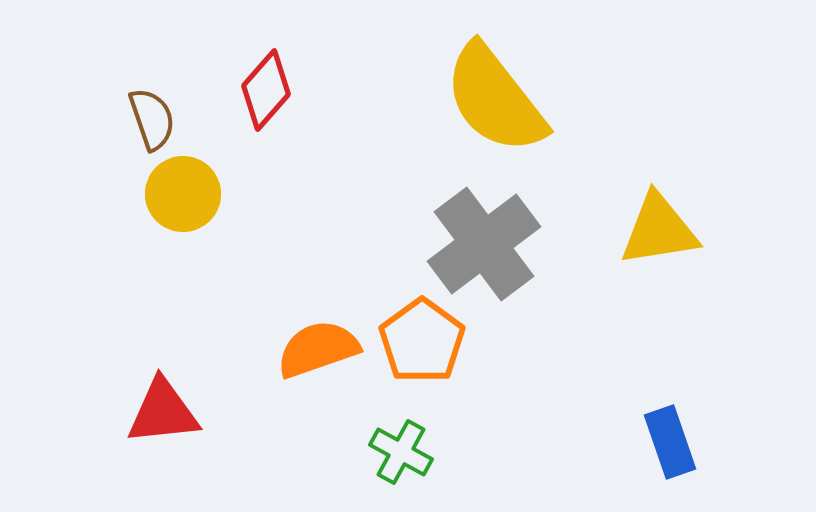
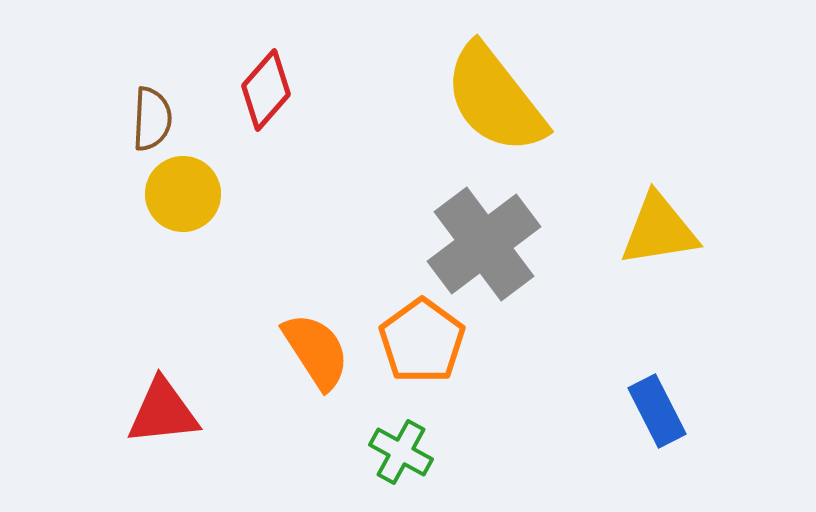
brown semicircle: rotated 22 degrees clockwise
orange semicircle: moved 2 px left, 2 px down; rotated 76 degrees clockwise
blue rectangle: moved 13 px left, 31 px up; rotated 8 degrees counterclockwise
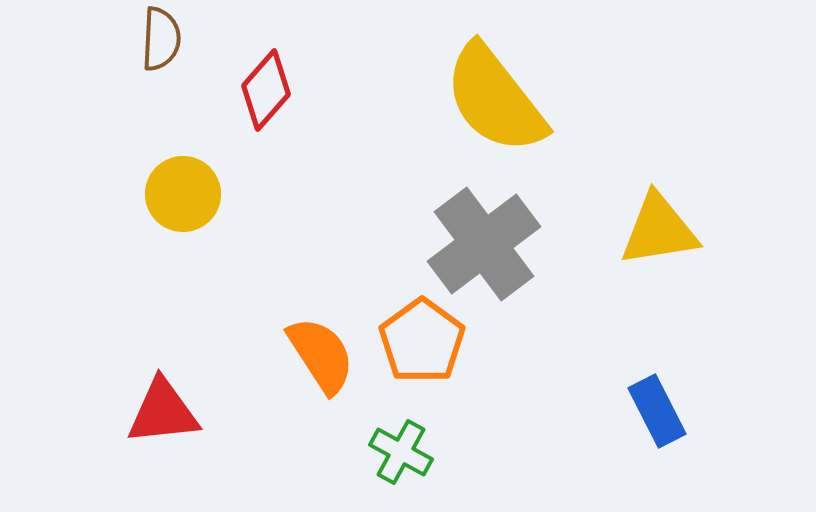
brown semicircle: moved 9 px right, 80 px up
orange semicircle: moved 5 px right, 4 px down
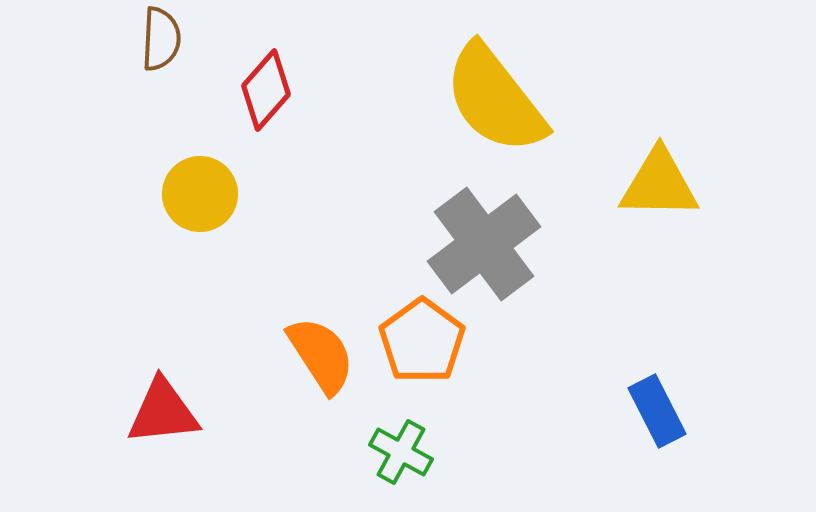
yellow circle: moved 17 px right
yellow triangle: moved 46 px up; rotated 10 degrees clockwise
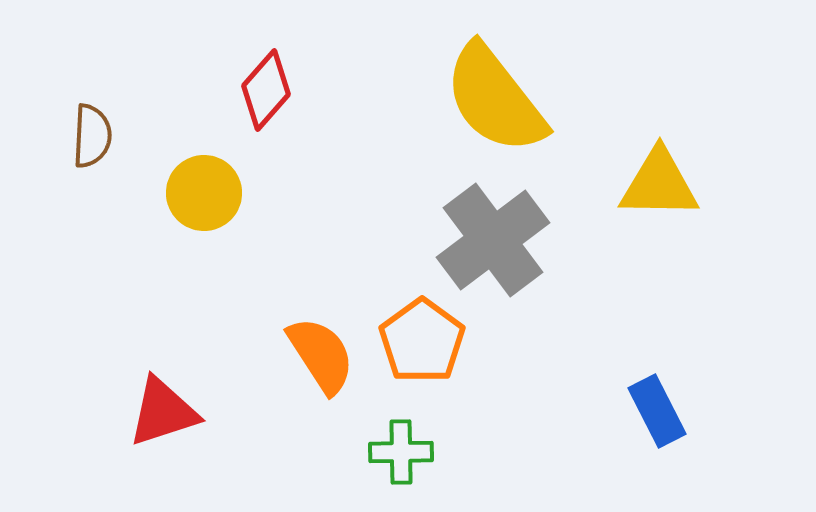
brown semicircle: moved 69 px left, 97 px down
yellow circle: moved 4 px right, 1 px up
gray cross: moved 9 px right, 4 px up
red triangle: rotated 12 degrees counterclockwise
green cross: rotated 30 degrees counterclockwise
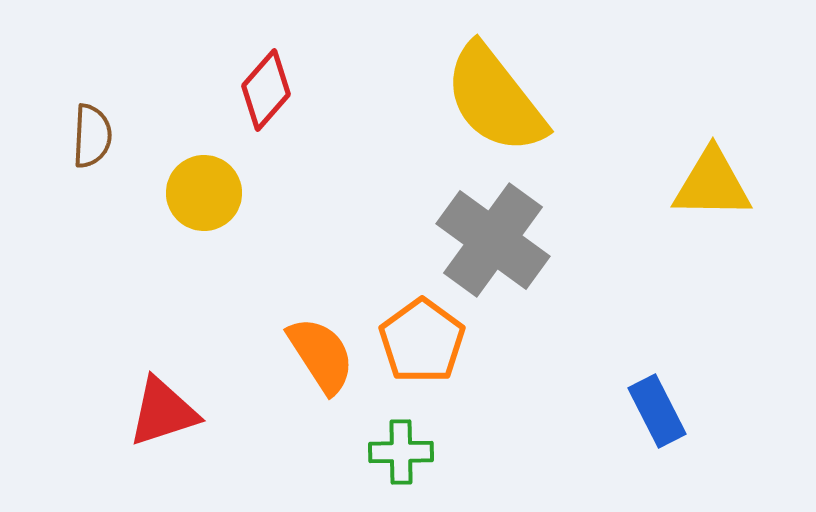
yellow triangle: moved 53 px right
gray cross: rotated 17 degrees counterclockwise
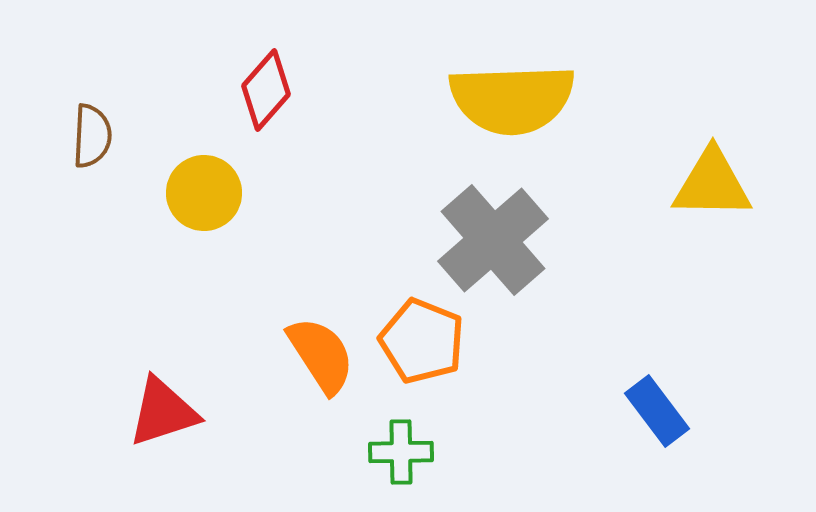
yellow semicircle: moved 17 px right; rotated 54 degrees counterclockwise
gray cross: rotated 13 degrees clockwise
orange pentagon: rotated 14 degrees counterclockwise
blue rectangle: rotated 10 degrees counterclockwise
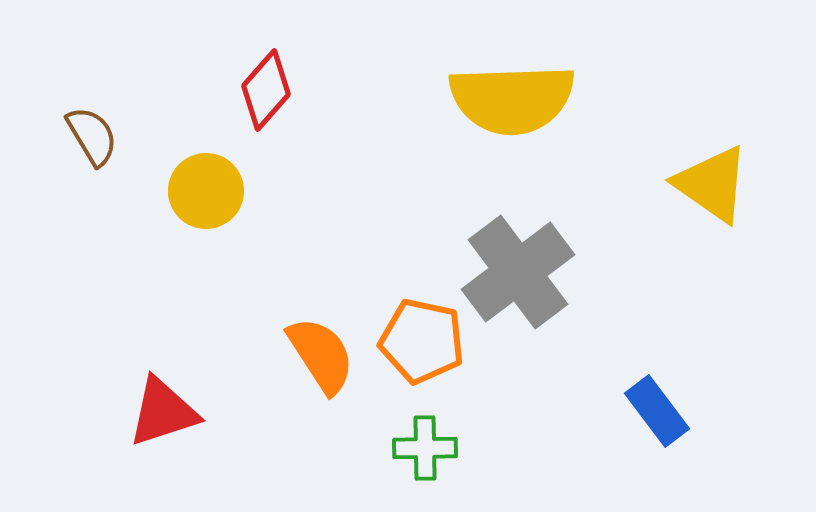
brown semicircle: rotated 34 degrees counterclockwise
yellow triangle: rotated 34 degrees clockwise
yellow circle: moved 2 px right, 2 px up
gray cross: moved 25 px right, 32 px down; rotated 4 degrees clockwise
orange pentagon: rotated 10 degrees counterclockwise
green cross: moved 24 px right, 4 px up
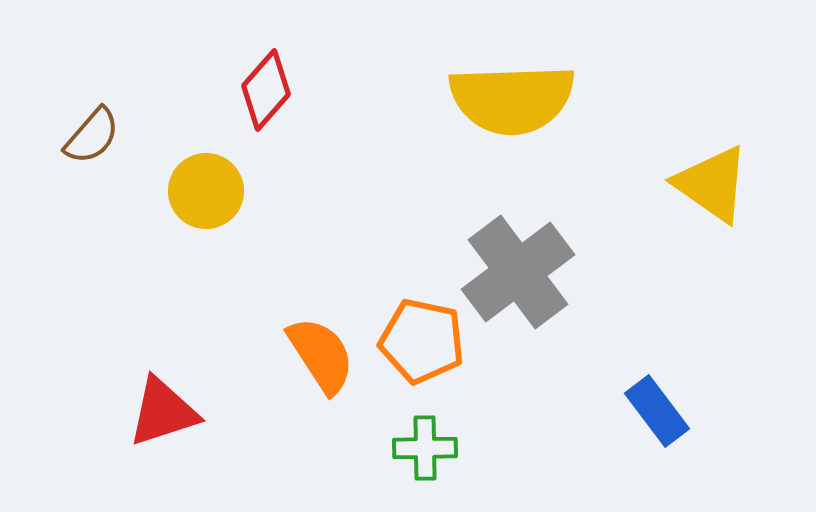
brown semicircle: rotated 72 degrees clockwise
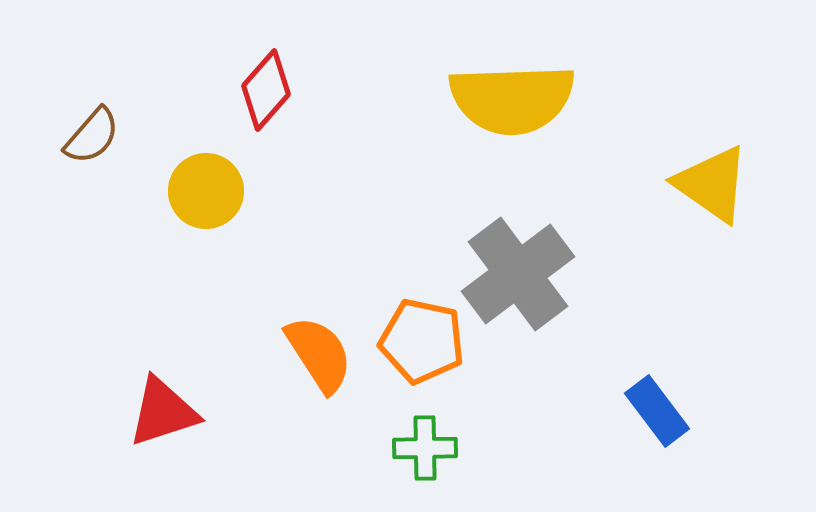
gray cross: moved 2 px down
orange semicircle: moved 2 px left, 1 px up
